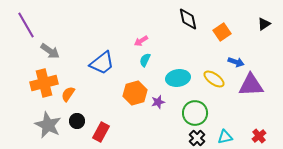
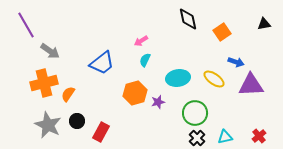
black triangle: rotated 24 degrees clockwise
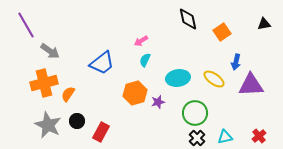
blue arrow: rotated 84 degrees clockwise
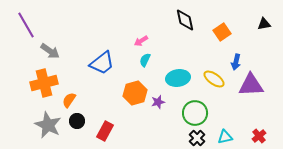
black diamond: moved 3 px left, 1 px down
orange semicircle: moved 1 px right, 6 px down
red rectangle: moved 4 px right, 1 px up
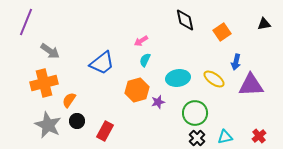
purple line: moved 3 px up; rotated 52 degrees clockwise
orange hexagon: moved 2 px right, 3 px up
